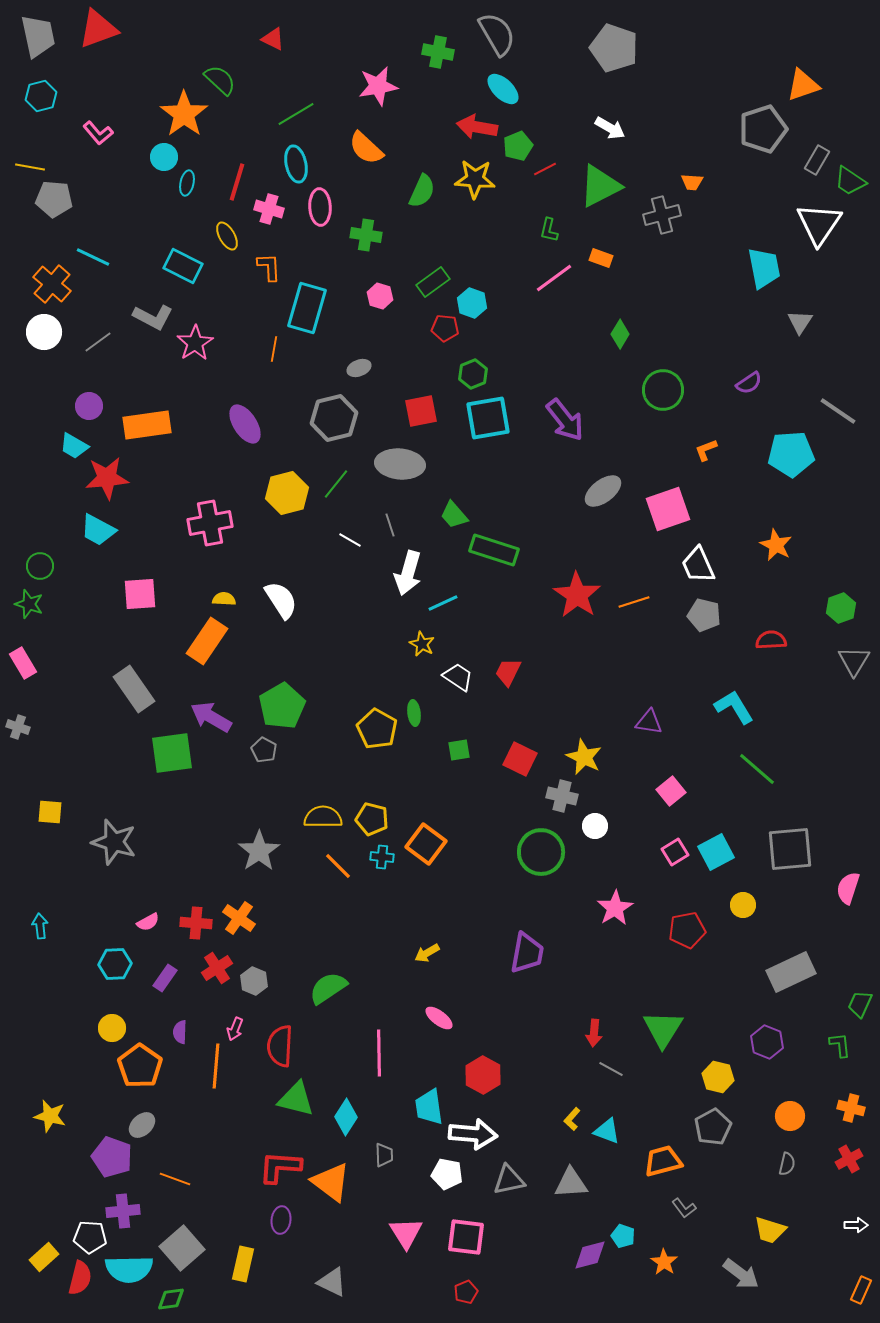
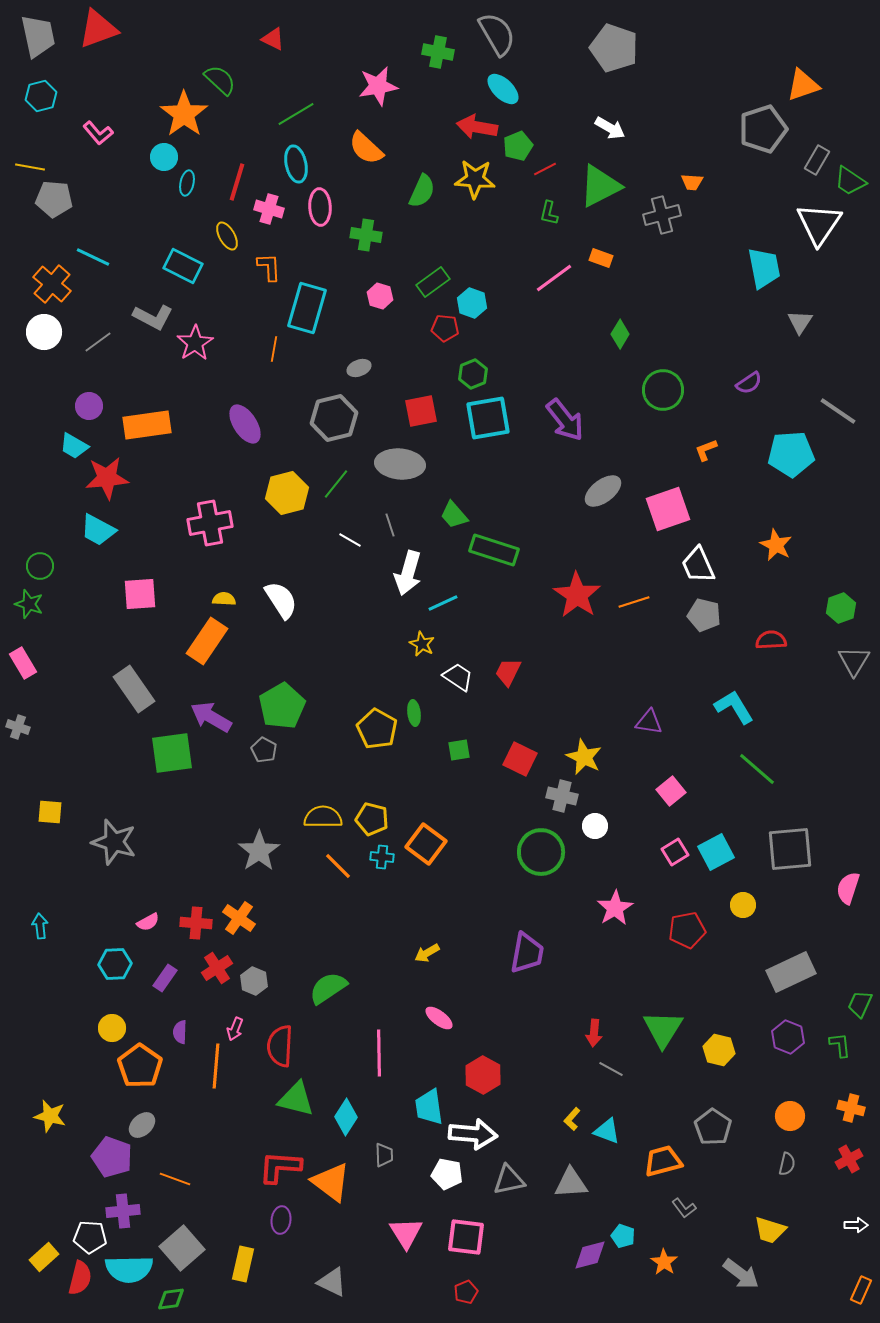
green L-shape at (549, 230): moved 17 px up
purple hexagon at (767, 1042): moved 21 px right, 5 px up
yellow hexagon at (718, 1077): moved 1 px right, 27 px up
gray pentagon at (713, 1127): rotated 9 degrees counterclockwise
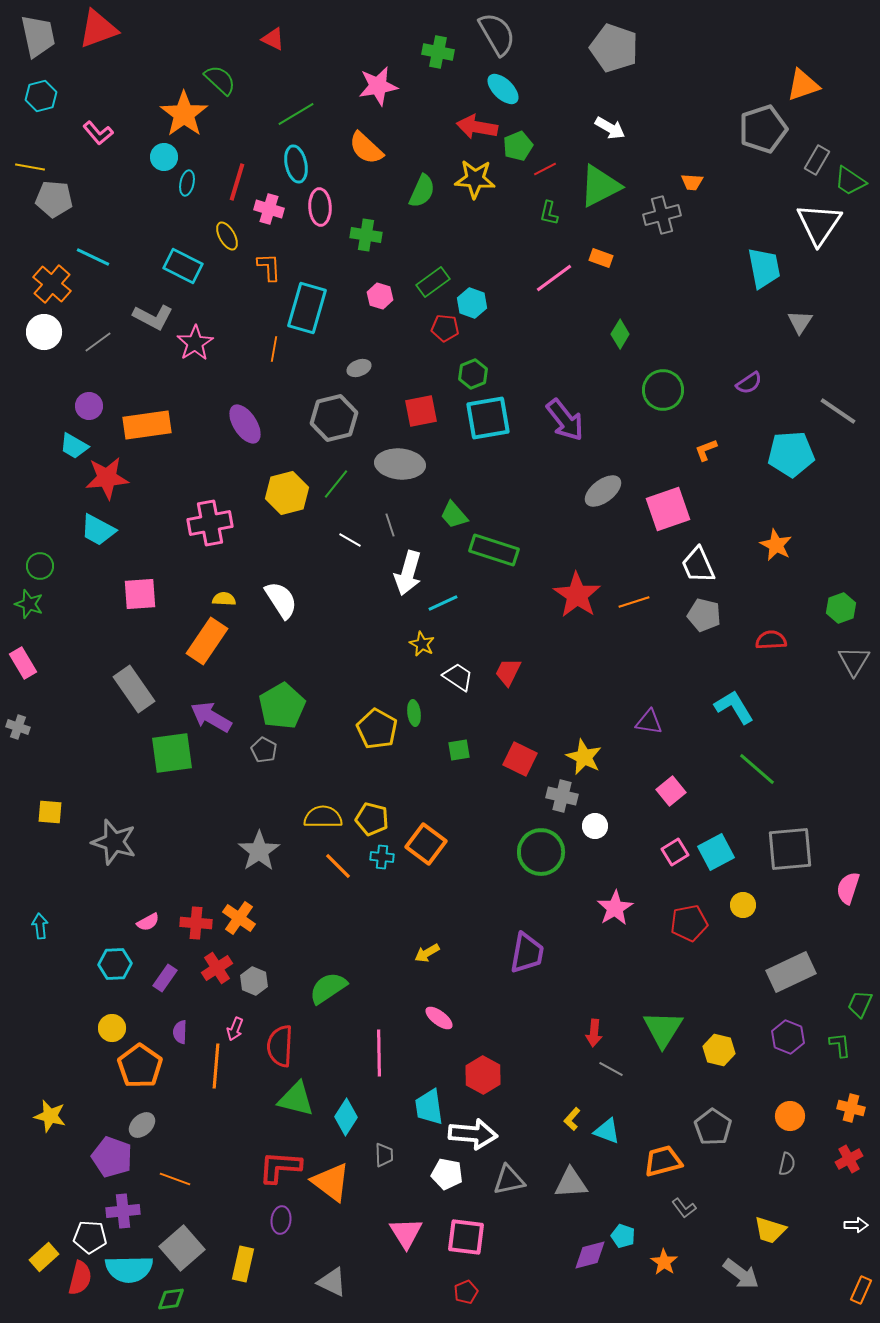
red pentagon at (687, 930): moved 2 px right, 7 px up
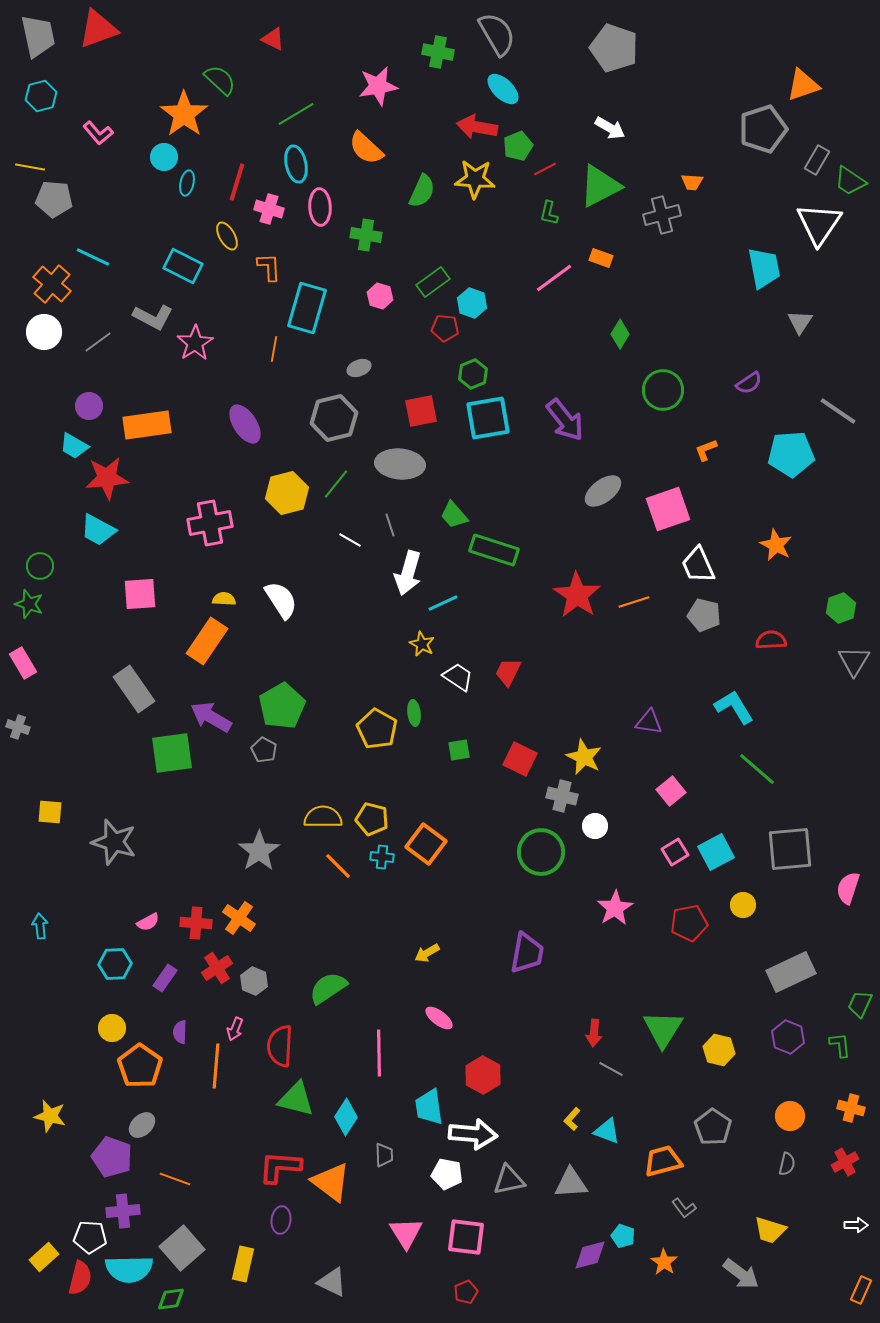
red cross at (849, 1159): moved 4 px left, 3 px down
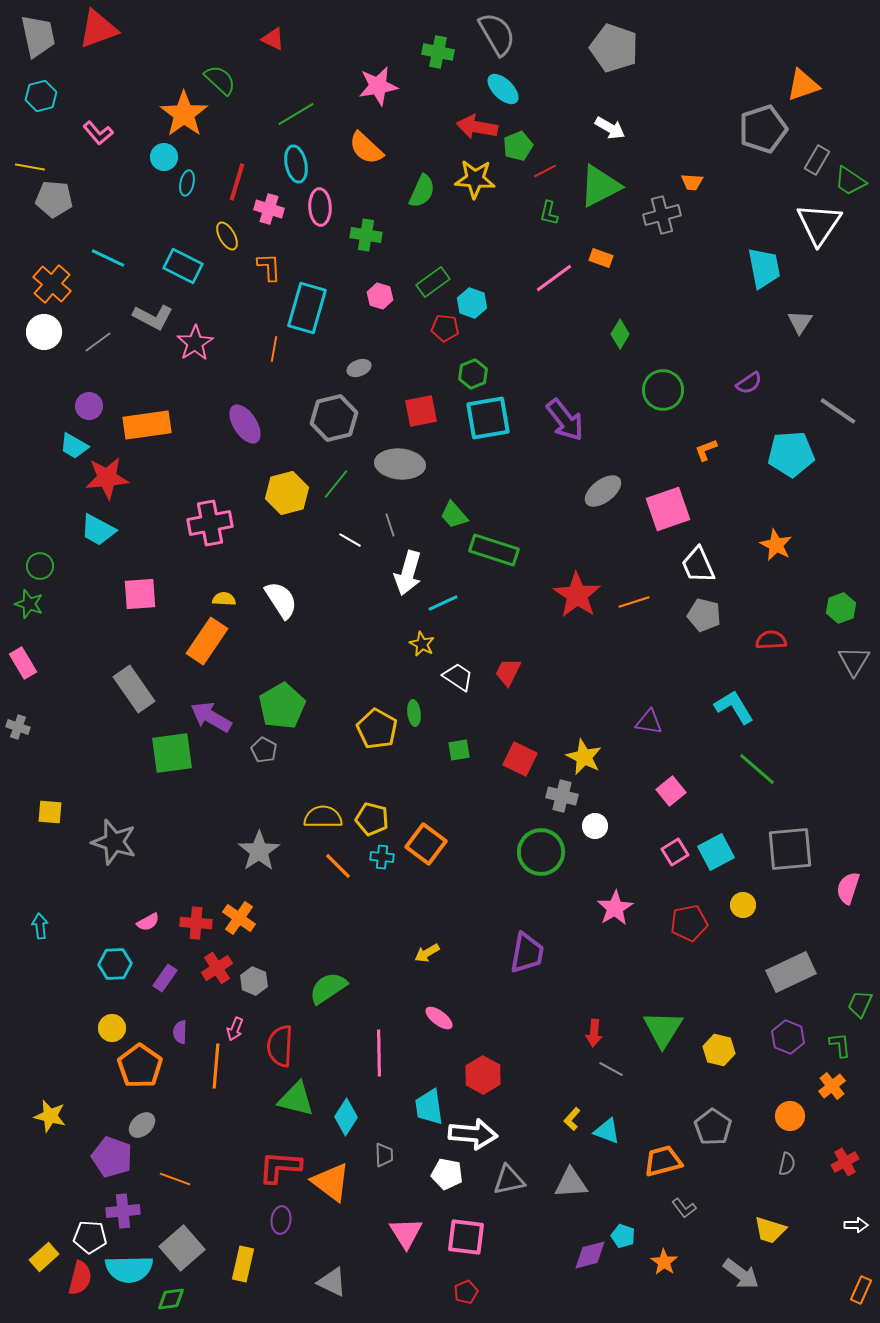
red line at (545, 169): moved 2 px down
cyan line at (93, 257): moved 15 px right, 1 px down
orange cross at (851, 1108): moved 19 px left, 22 px up; rotated 36 degrees clockwise
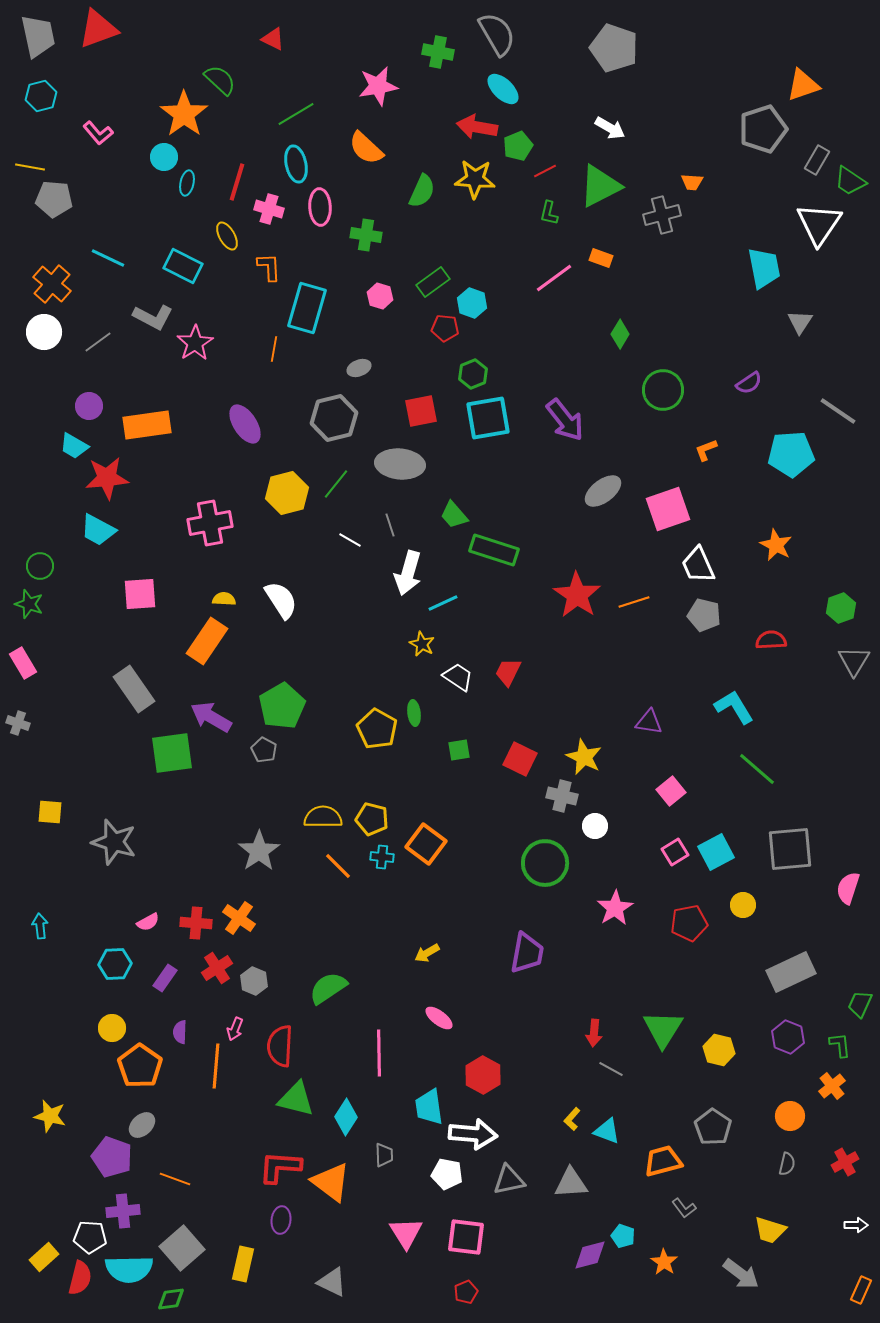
gray cross at (18, 727): moved 4 px up
green circle at (541, 852): moved 4 px right, 11 px down
